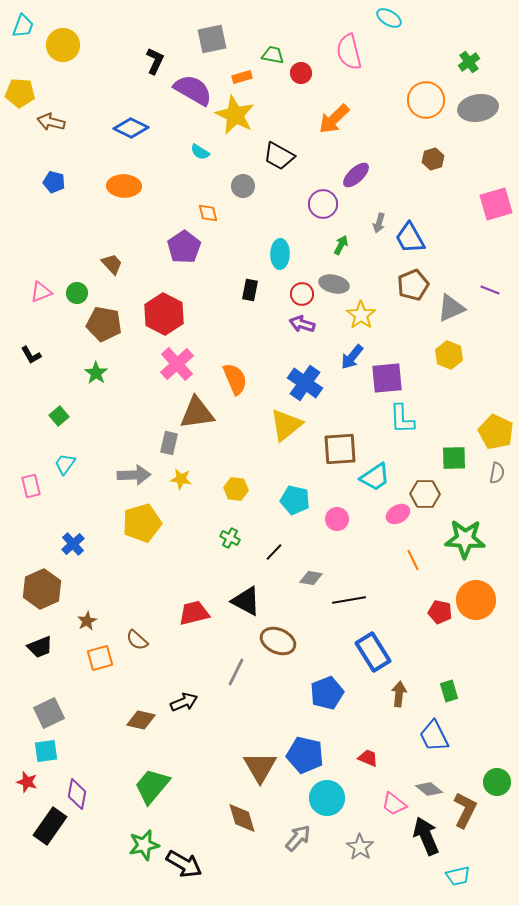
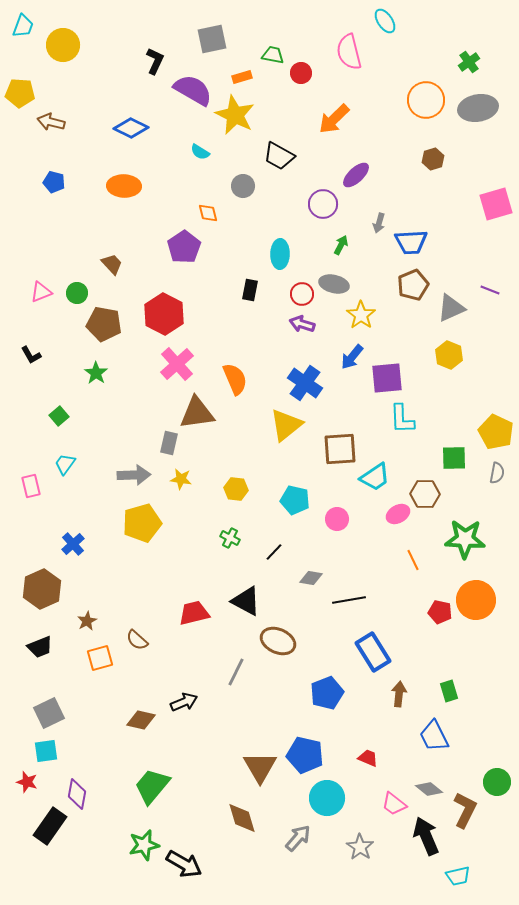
cyan ellipse at (389, 18): moved 4 px left, 3 px down; rotated 25 degrees clockwise
blue trapezoid at (410, 238): moved 1 px right, 4 px down; rotated 64 degrees counterclockwise
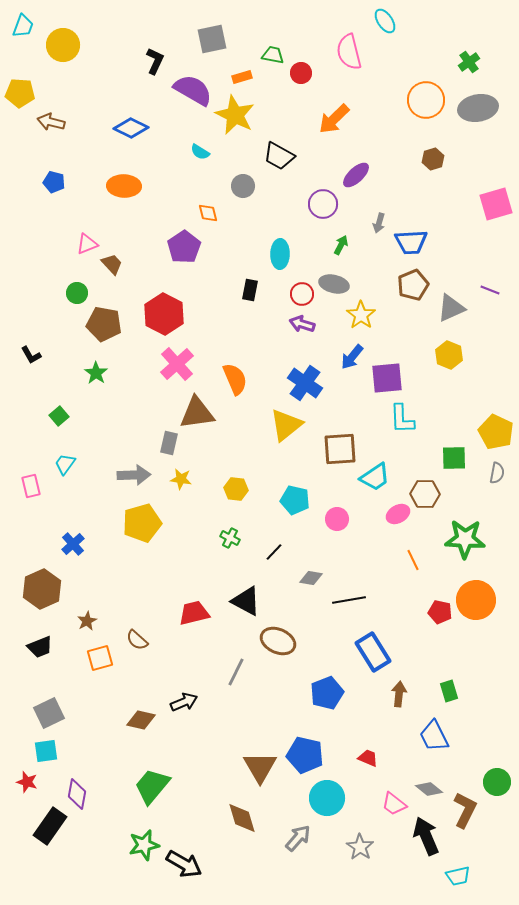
pink triangle at (41, 292): moved 46 px right, 48 px up
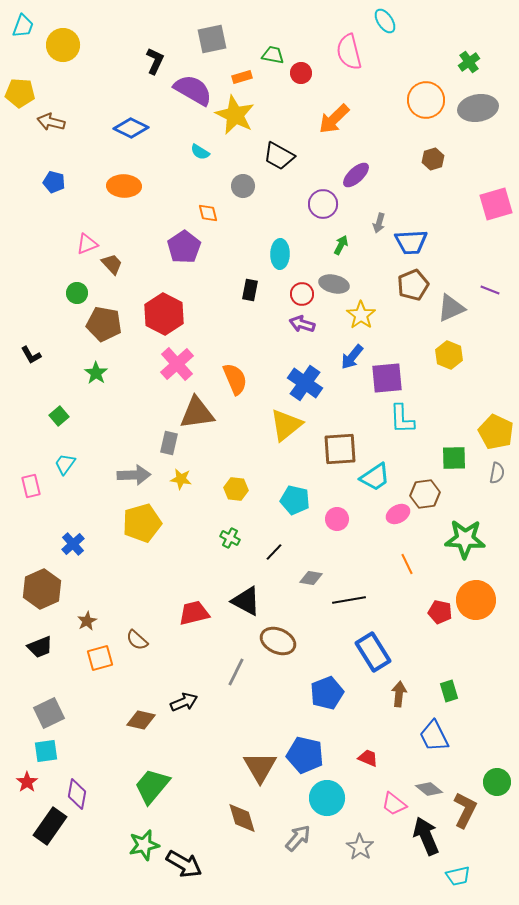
brown hexagon at (425, 494): rotated 8 degrees counterclockwise
orange line at (413, 560): moved 6 px left, 4 px down
red star at (27, 782): rotated 20 degrees clockwise
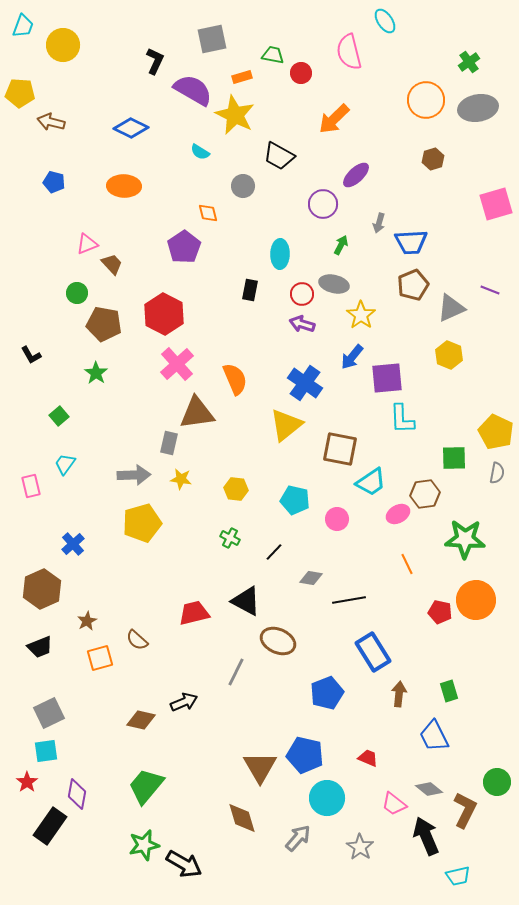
brown square at (340, 449): rotated 15 degrees clockwise
cyan trapezoid at (375, 477): moved 4 px left, 5 px down
green trapezoid at (152, 786): moved 6 px left
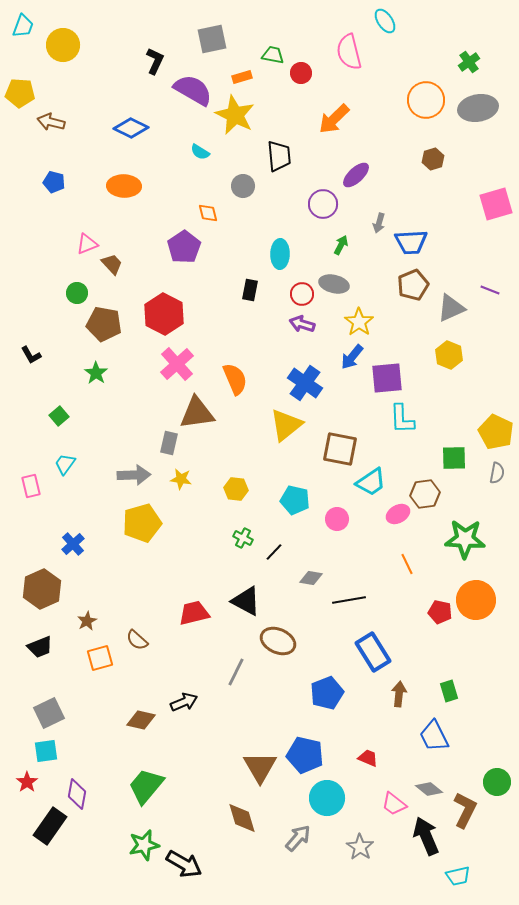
black trapezoid at (279, 156): rotated 124 degrees counterclockwise
yellow star at (361, 315): moved 2 px left, 7 px down
green cross at (230, 538): moved 13 px right
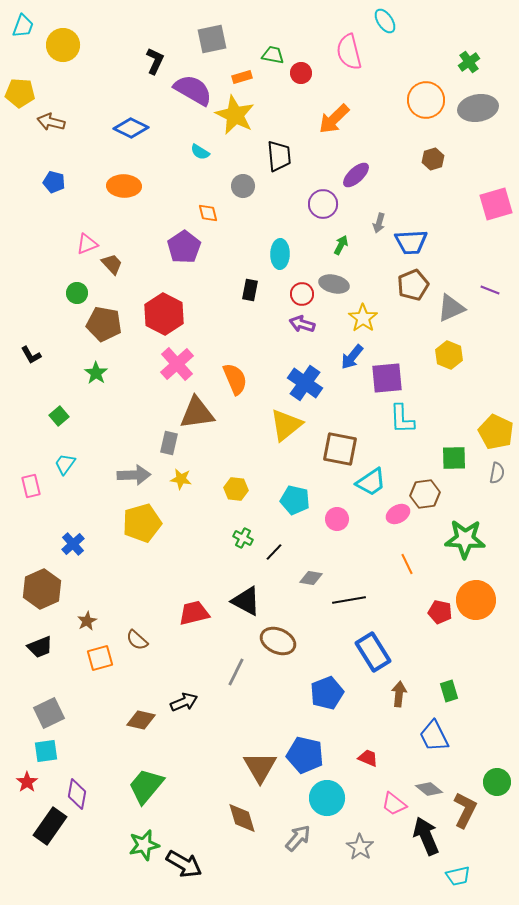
yellow star at (359, 322): moved 4 px right, 4 px up
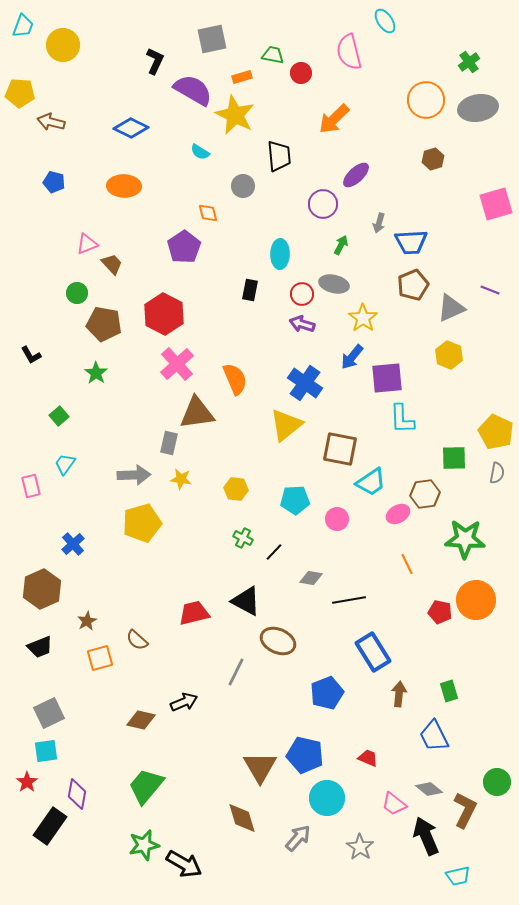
cyan pentagon at (295, 500): rotated 16 degrees counterclockwise
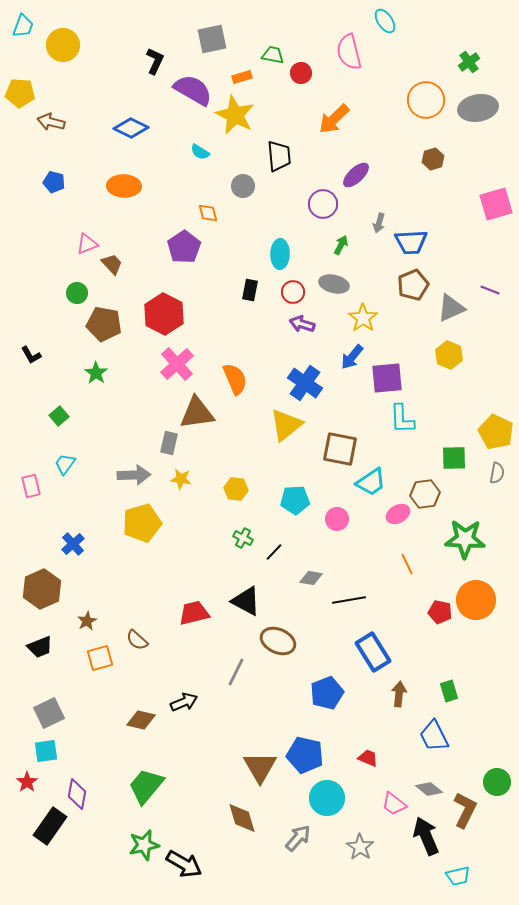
red circle at (302, 294): moved 9 px left, 2 px up
